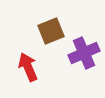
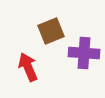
purple cross: rotated 28 degrees clockwise
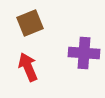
brown square: moved 21 px left, 8 px up
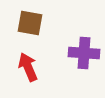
brown square: rotated 32 degrees clockwise
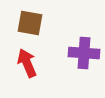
red arrow: moved 1 px left, 4 px up
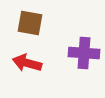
red arrow: rotated 52 degrees counterclockwise
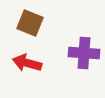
brown square: rotated 12 degrees clockwise
